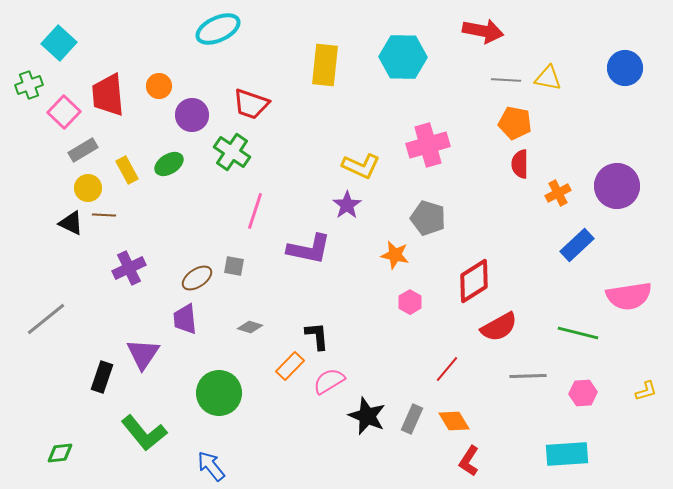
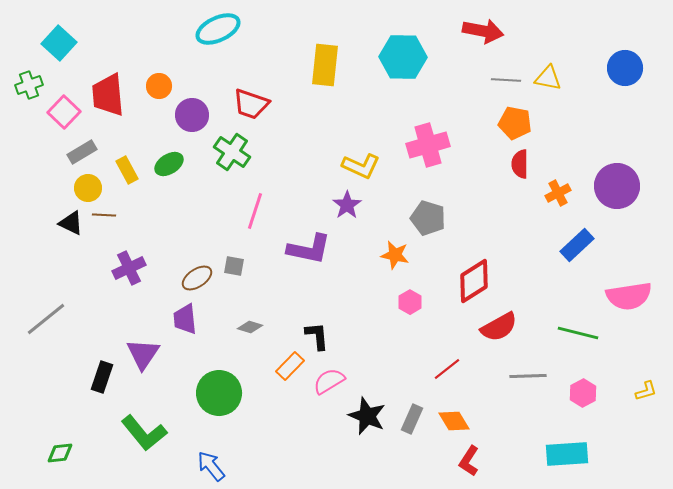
gray rectangle at (83, 150): moved 1 px left, 2 px down
red line at (447, 369): rotated 12 degrees clockwise
pink hexagon at (583, 393): rotated 24 degrees counterclockwise
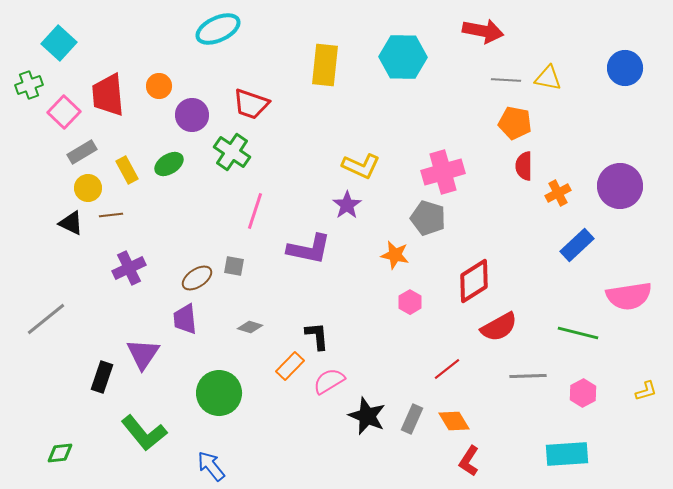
pink cross at (428, 145): moved 15 px right, 27 px down
red semicircle at (520, 164): moved 4 px right, 2 px down
purple circle at (617, 186): moved 3 px right
brown line at (104, 215): moved 7 px right; rotated 10 degrees counterclockwise
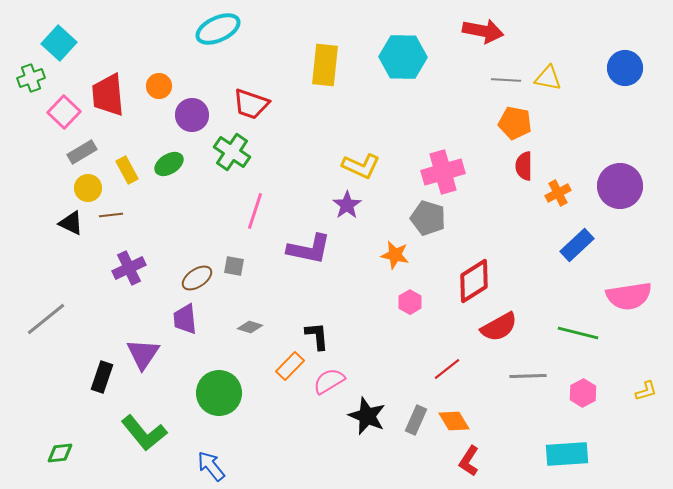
green cross at (29, 85): moved 2 px right, 7 px up
gray rectangle at (412, 419): moved 4 px right, 1 px down
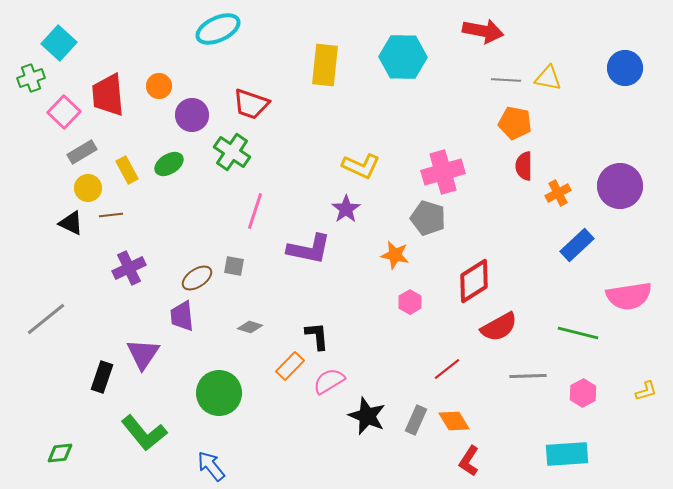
purple star at (347, 205): moved 1 px left, 4 px down
purple trapezoid at (185, 319): moved 3 px left, 3 px up
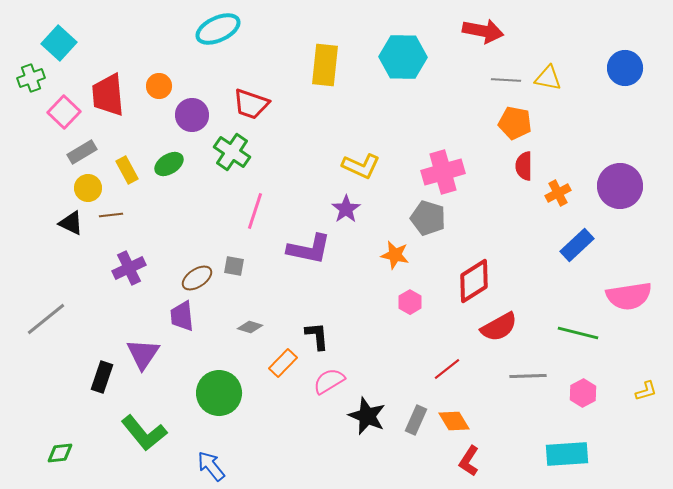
orange rectangle at (290, 366): moved 7 px left, 3 px up
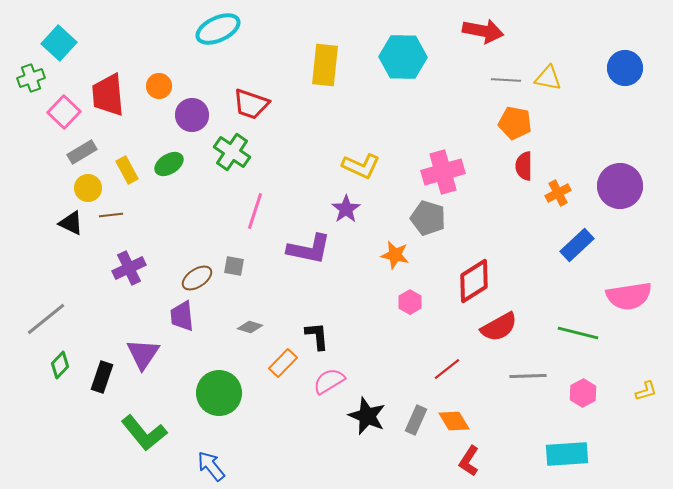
green diamond at (60, 453): moved 88 px up; rotated 40 degrees counterclockwise
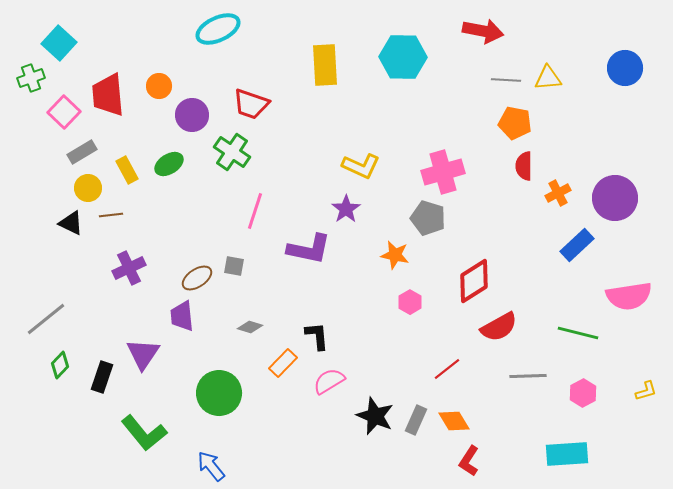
yellow rectangle at (325, 65): rotated 9 degrees counterclockwise
yellow triangle at (548, 78): rotated 16 degrees counterclockwise
purple circle at (620, 186): moved 5 px left, 12 px down
black star at (367, 416): moved 8 px right
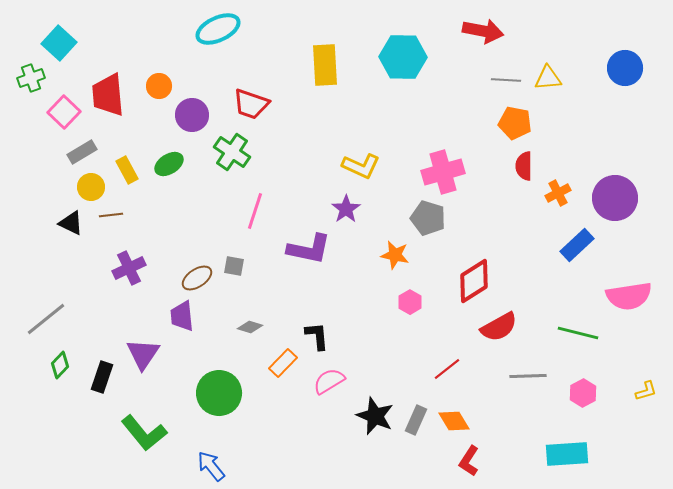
yellow circle at (88, 188): moved 3 px right, 1 px up
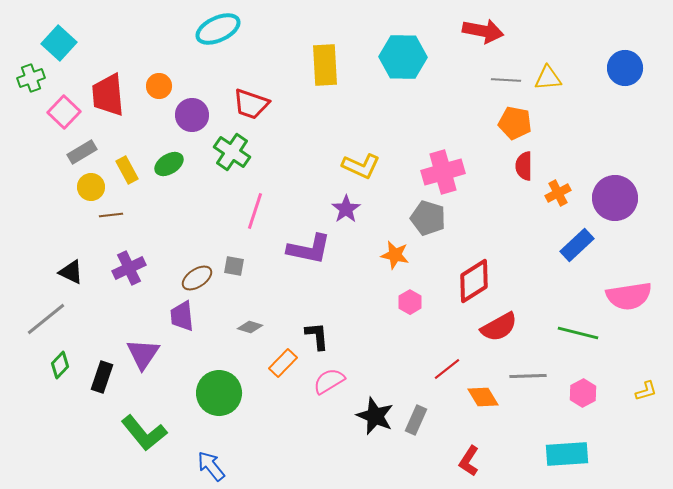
black triangle at (71, 223): moved 49 px down
orange diamond at (454, 421): moved 29 px right, 24 px up
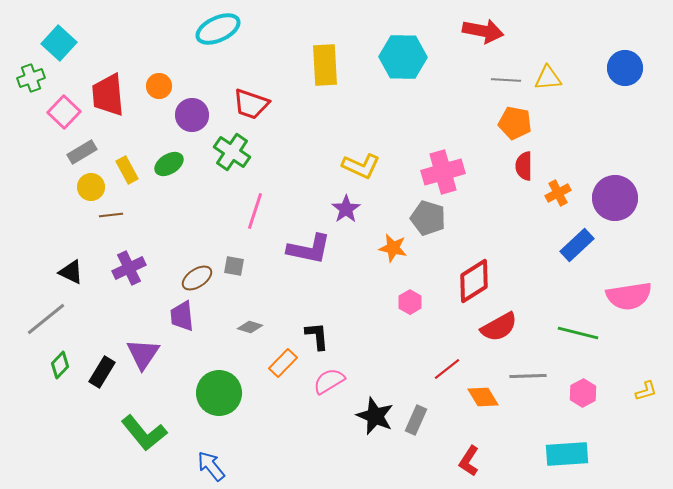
orange star at (395, 255): moved 2 px left, 7 px up
black rectangle at (102, 377): moved 5 px up; rotated 12 degrees clockwise
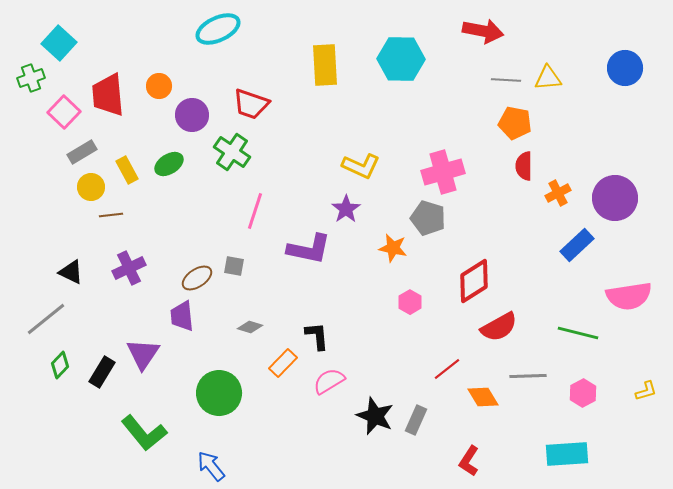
cyan hexagon at (403, 57): moved 2 px left, 2 px down
